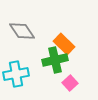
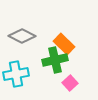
gray diamond: moved 5 px down; rotated 28 degrees counterclockwise
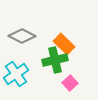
cyan cross: rotated 25 degrees counterclockwise
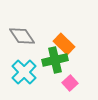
gray diamond: rotated 28 degrees clockwise
cyan cross: moved 8 px right, 2 px up; rotated 10 degrees counterclockwise
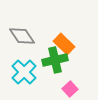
pink square: moved 6 px down
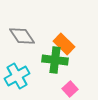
green cross: rotated 20 degrees clockwise
cyan cross: moved 7 px left, 4 px down; rotated 15 degrees clockwise
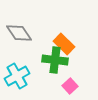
gray diamond: moved 3 px left, 3 px up
pink square: moved 3 px up
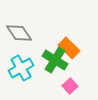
orange rectangle: moved 5 px right, 4 px down
green cross: rotated 25 degrees clockwise
cyan cross: moved 4 px right, 8 px up
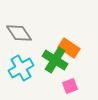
orange rectangle: rotated 10 degrees counterclockwise
pink square: rotated 21 degrees clockwise
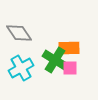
orange rectangle: rotated 35 degrees counterclockwise
pink square: moved 18 px up; rotated 21 degrees clockwise
